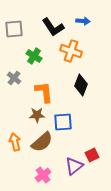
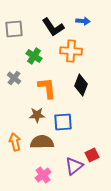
orange cross: rotated 15 degrees counterclockwise
orange L-shape: moved 3 px right, 4 px up
brown semicircle: rotated 140 degrees counterclockwise
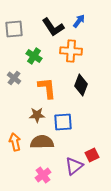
blue arrow: moved 4 px left; rotated 56 degrees counterclockwise
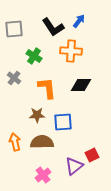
black diamond: rotated 70 degrees clockwise
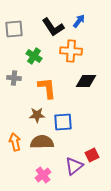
gray cross: rotated 32 degrees counterclockwise
black diamond: moved 5 px right, 4 px up
